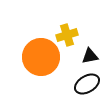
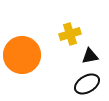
yellow cross: moved 3 px right, 1 px up
orange circle: moved 19 px left, 2 px up
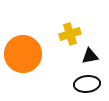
orange circle: moved 1 px right, 1 px up
black ellipse: rotated 25 degrees clockwise
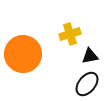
black ellipse: rotated 45 degrees counterclockwise
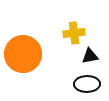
yellow cross: moved 4 px right, 1 px up; rotated 10 degrees clockwise
black ellipse: rotated 50 degrees clockwise
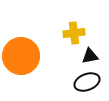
orange circle: moved 2 px left, 2 px down
black ellipse: moved 2 px up; rotated 20 degrees counterclockwise
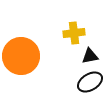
black ellipse: moved 3 px right; rotated 10 degrees counterclockwise
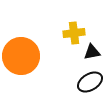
black triangle: moved 2 px right, 4 px up
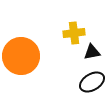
black ellipse: moved 2 px right
